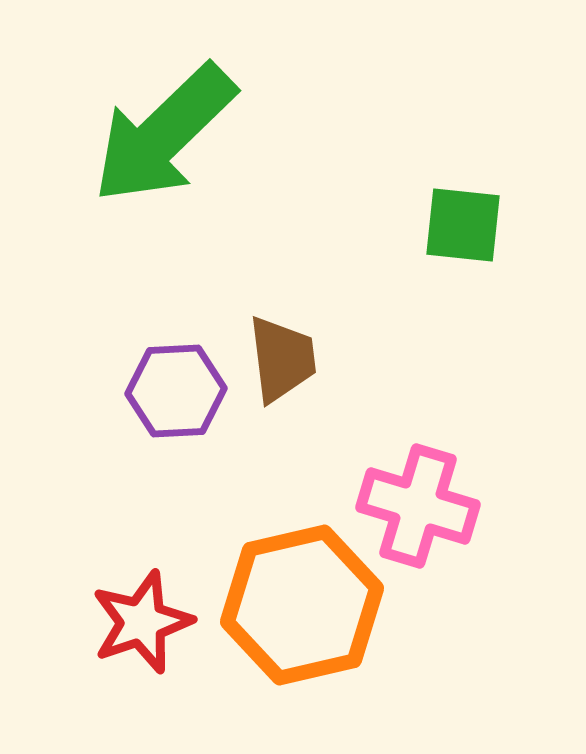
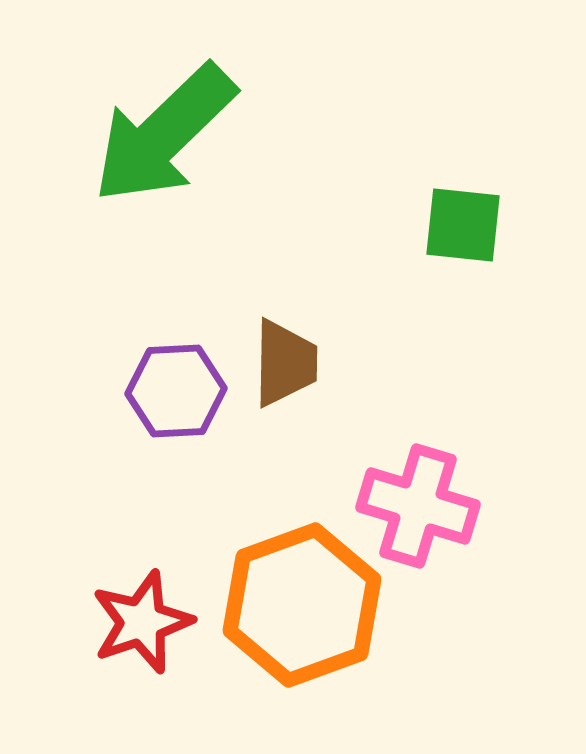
brown trapezoid: moved 3 px right, 4 px down; rotated 8 degrees clockwise
orange hexagon: rotated 7 degrees counterclockwise
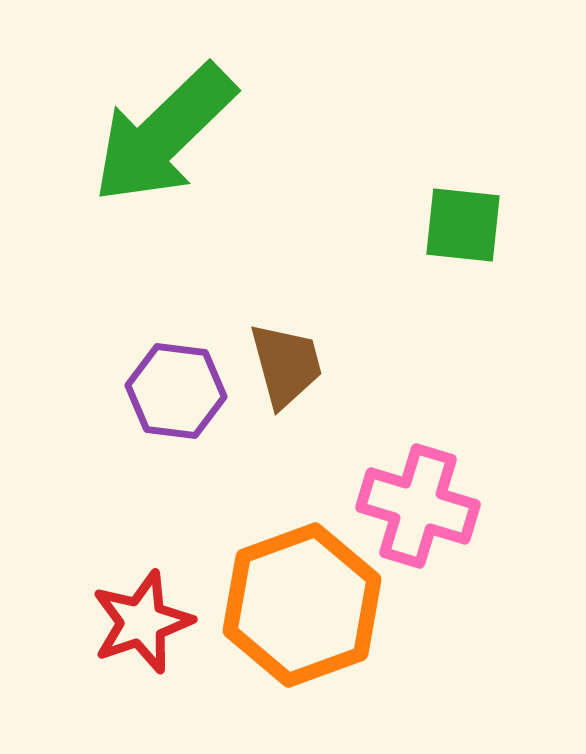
brown trapezoid: moved 1 px right, 2 px down; rotated 16 degrees counterclockwise
purple hexagon: rotated 10 degrees clockwise
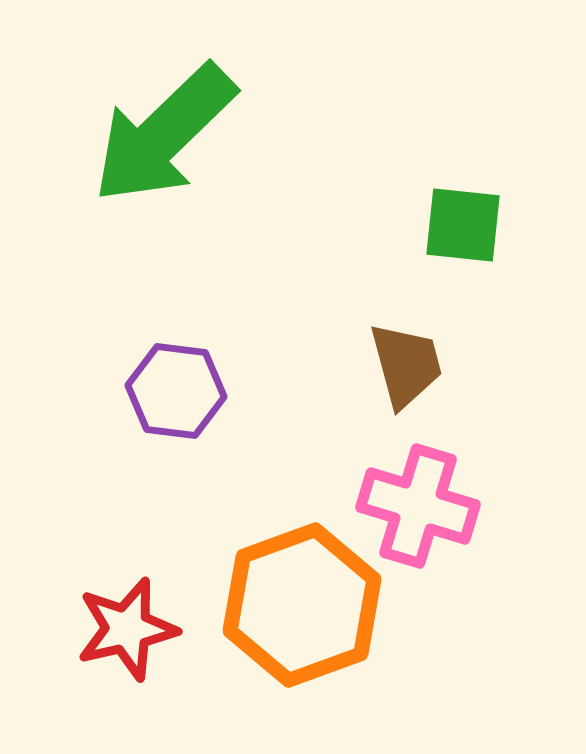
brown trapezoid: moved 120 px right
red star: moved 15 px left, 7 px down; rotated 6 degrees clockwise
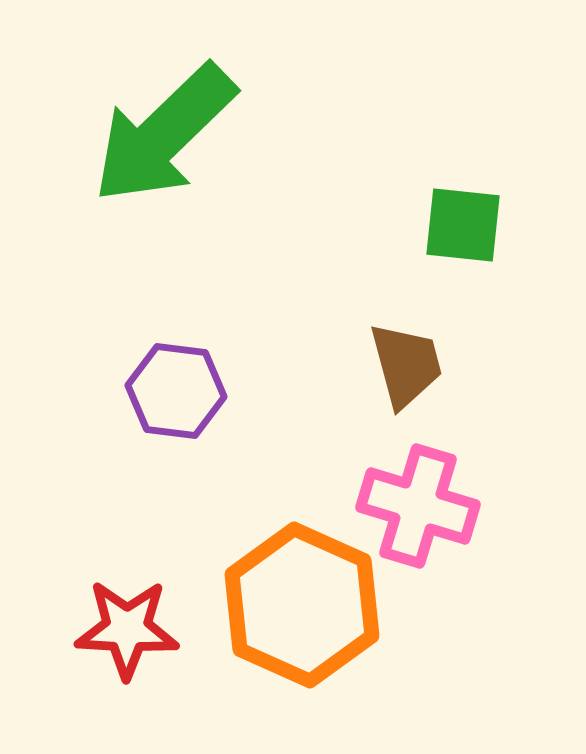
orange hexagon: rotated 16 degrees counterclockwise
red star: rotated 16 degrees clockwise
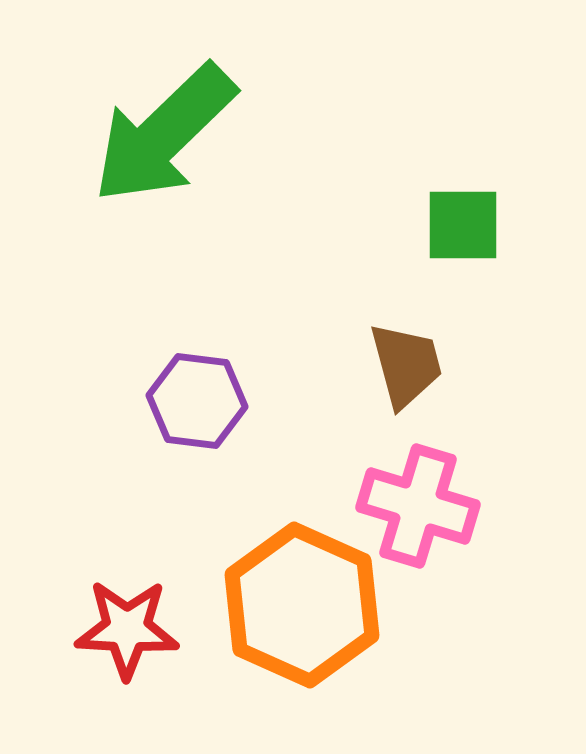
green square: rotated 6 degrees counterclockwise
purple hexagon: moved 21 px right, 10 px down
